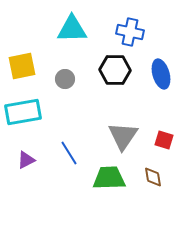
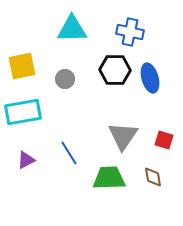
blue ellipse: moved 11 px left, 4 px down
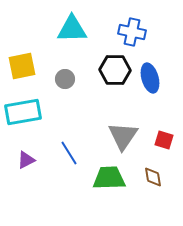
blue cross: moved 2 px right
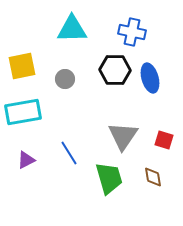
green trapezoid: rotated 76 degrees clockwise
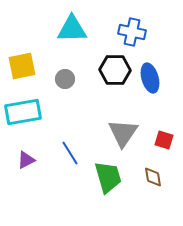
gray triangle: moved 3 px up
blue line: moved 1 px right
green trapezoid: moved 1 px left, 1 px up
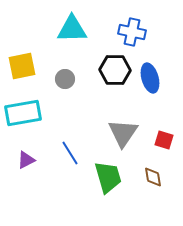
cyan rectangle: moved 1 px down
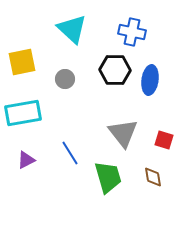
cyan triangle: rotated 44 degrees clockwise
yellow square: moved 4 px up
blue ellipse: moved 2 px down; rotated 24 degrees clockwise
gray triangle: rotated 12 degrees counterclockwise
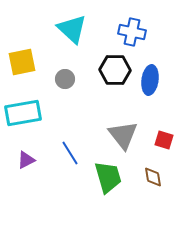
gray triangle: moved 2 px down
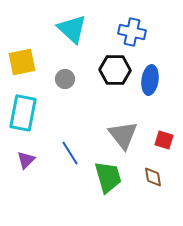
cyan rectangle: rotated 69 degrees counterclockwise
purple triangle: rotated 18 degrees counterclockwise
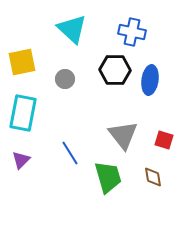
purple triangle: moved 5 px left
